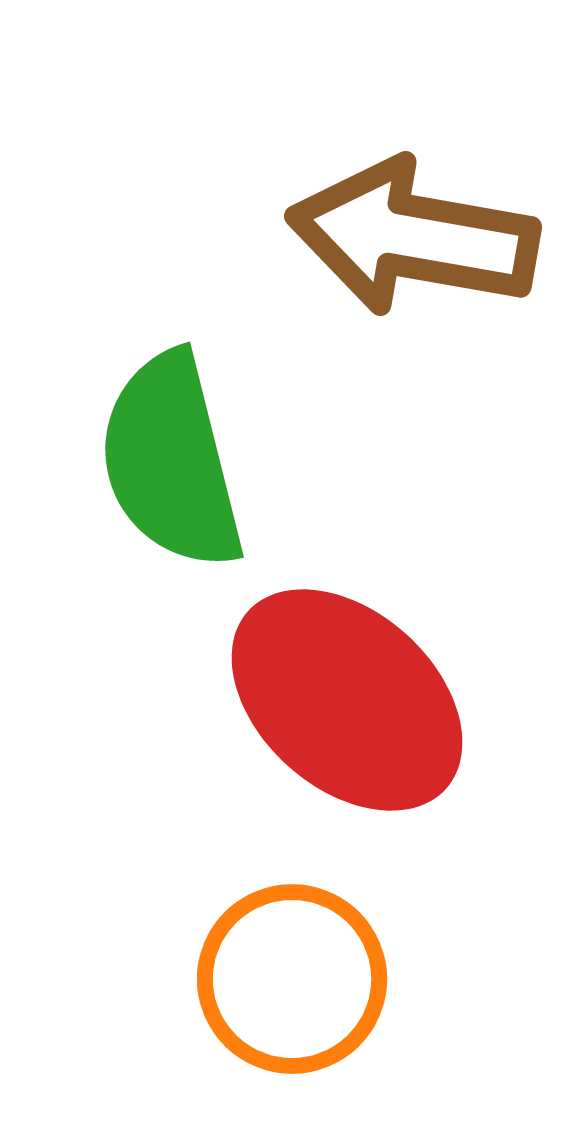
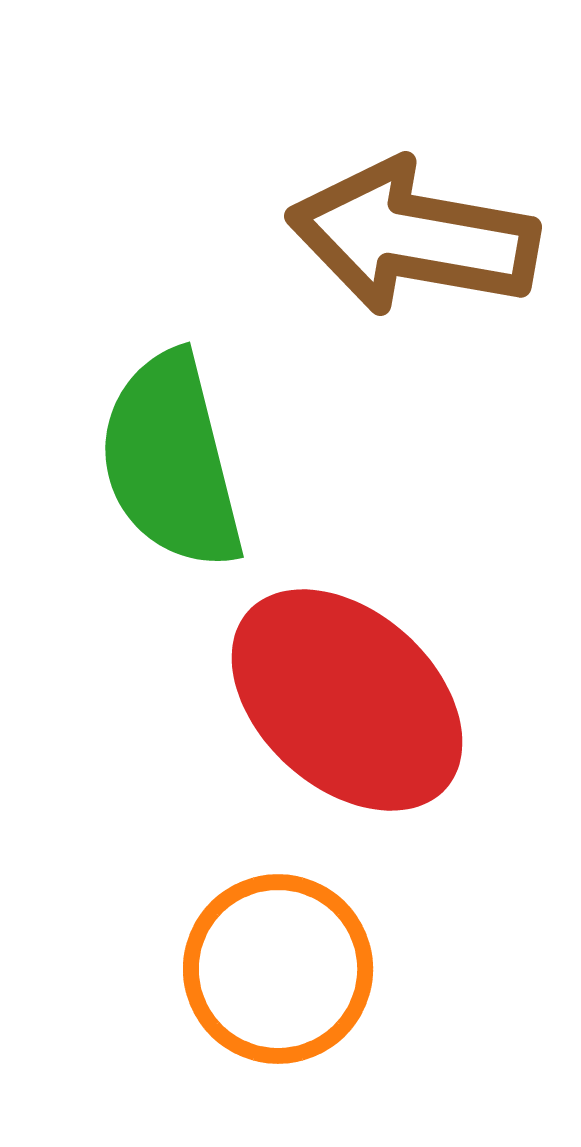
orange circle: moved 14 px left, 10 px up
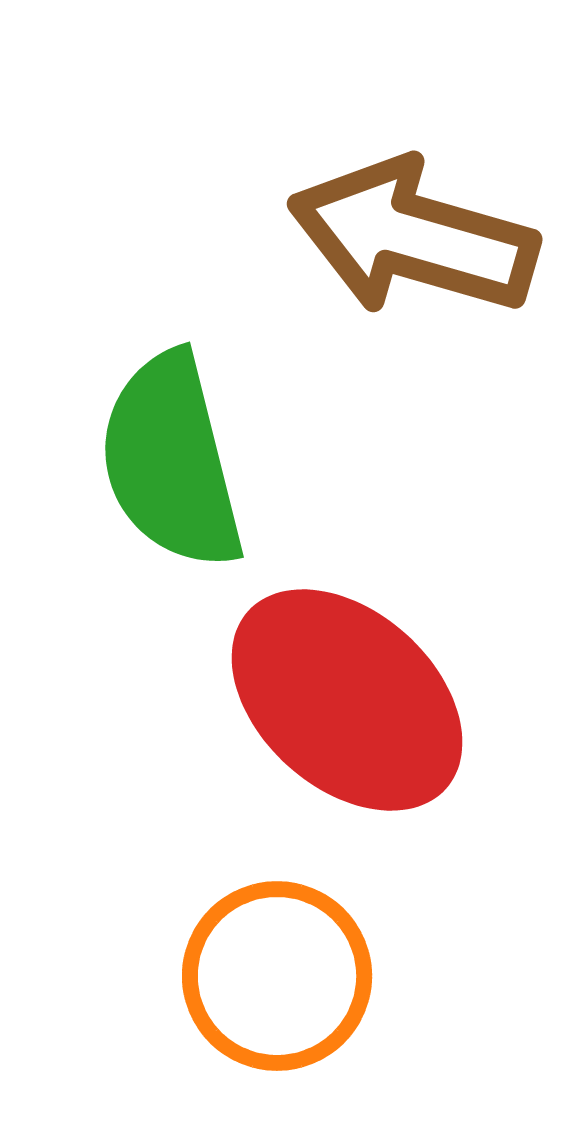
brown arrow: rotated 6 degrees clockwise
orange circle: moved 1 px left, 7 px down
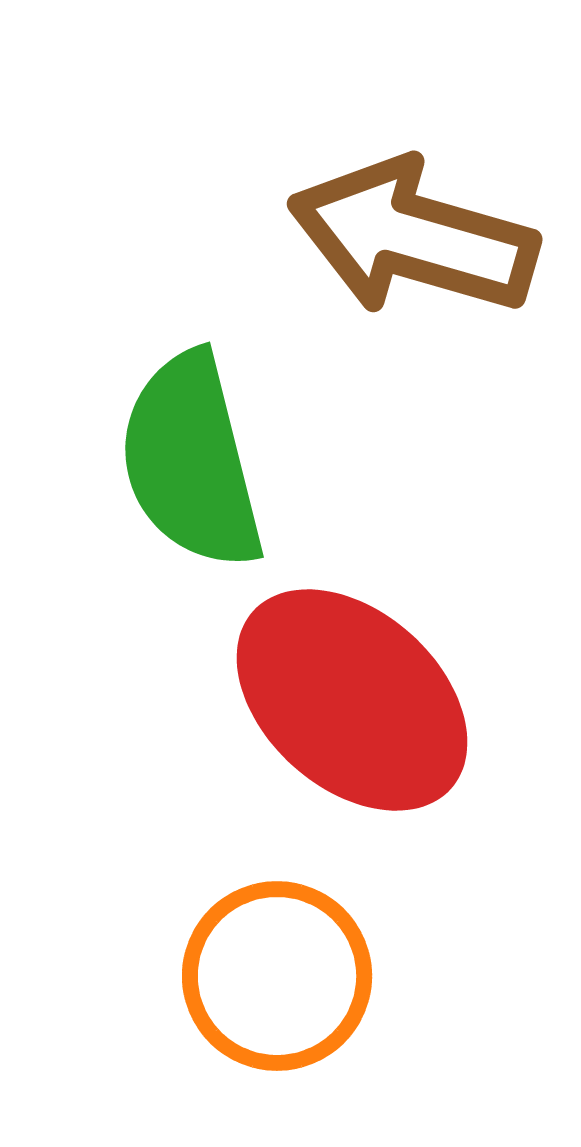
green semicircle: moved 20 px right
red ellipse: moved 5 px right
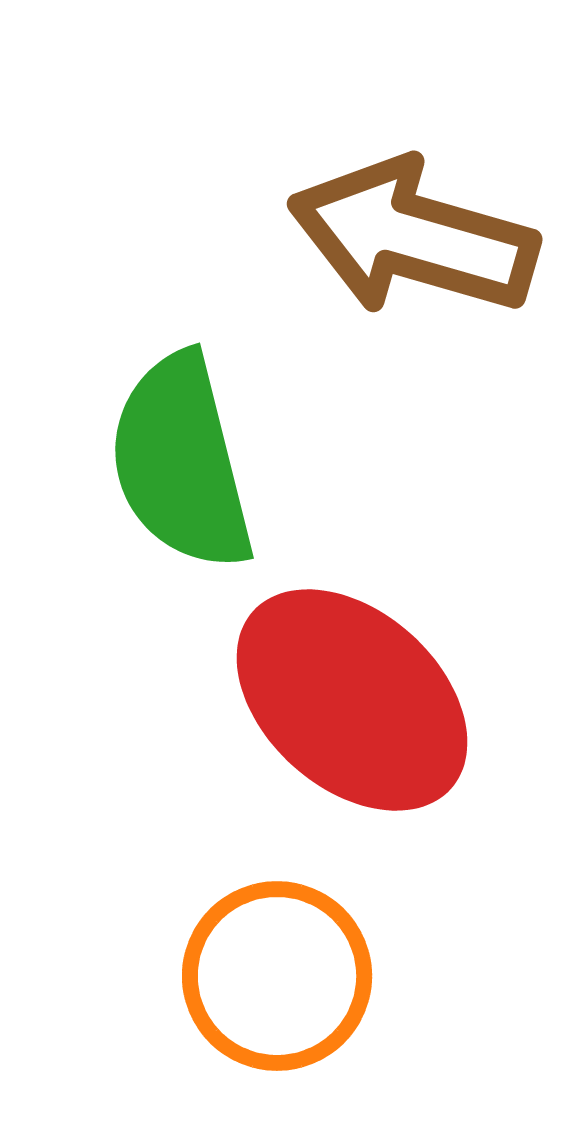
green semicircle: moved 10 px left, 1 px down
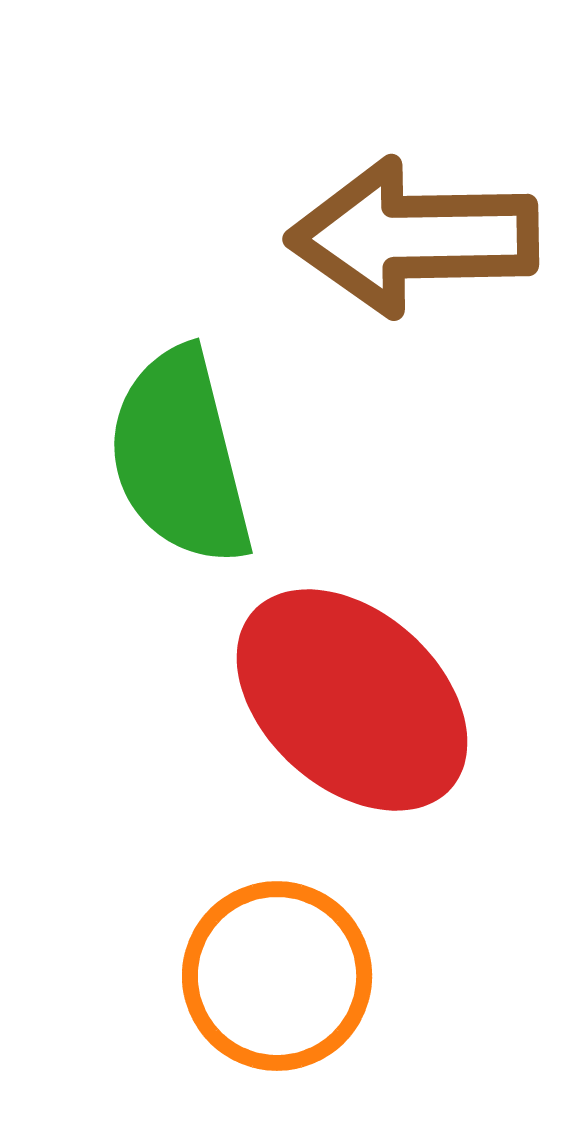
brown arrow: rotated 17 degrees counterclockwise
green semicircle: moved 1 px left, 5 px up
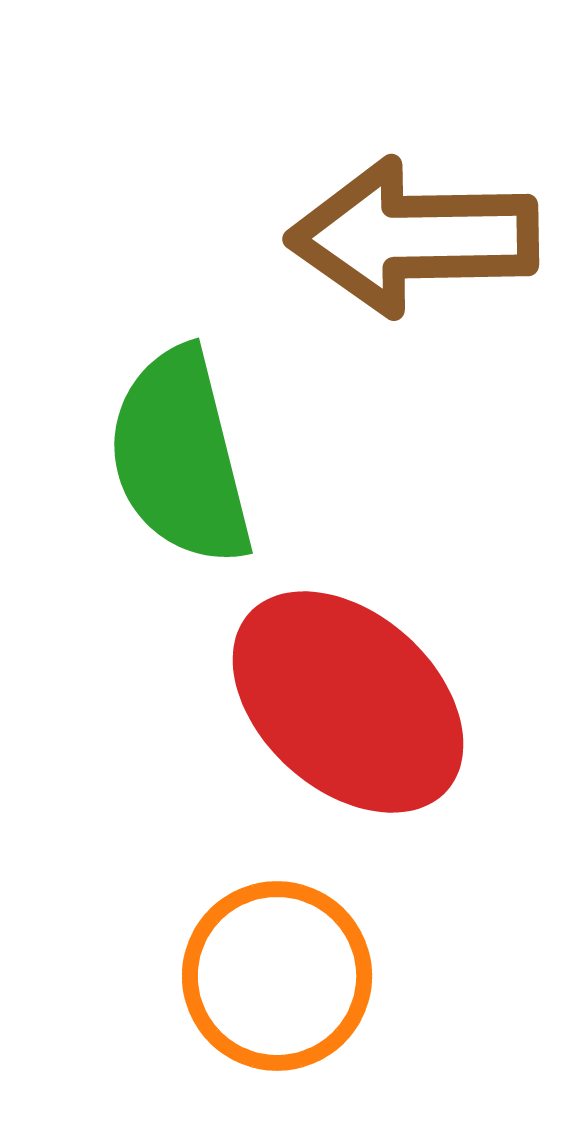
red ellipse: moved 4 px left, 2 px down
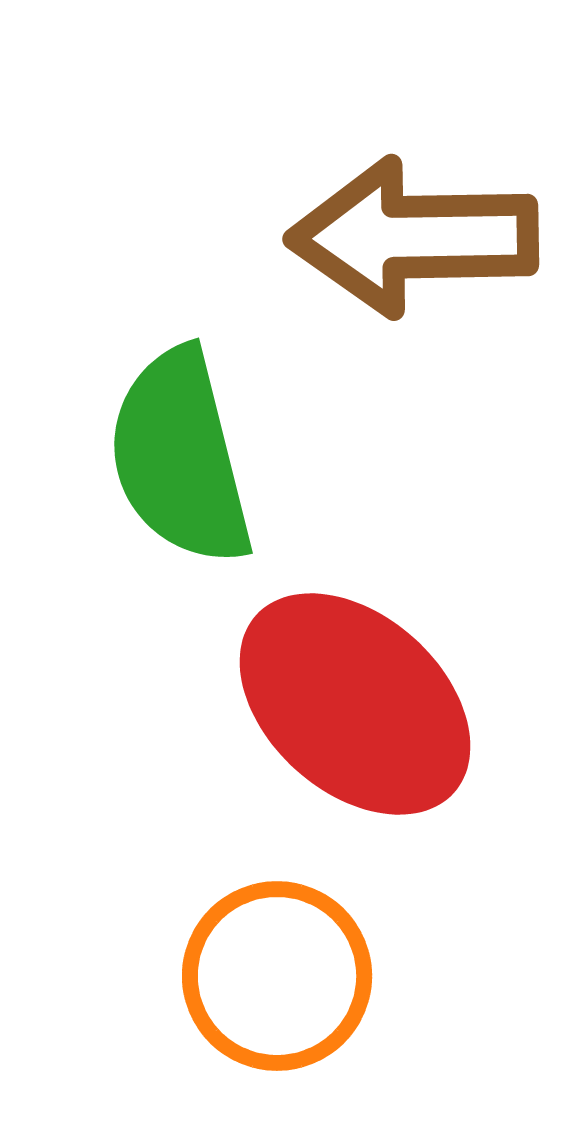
red ellipse: moved 7 px right, 2 px down
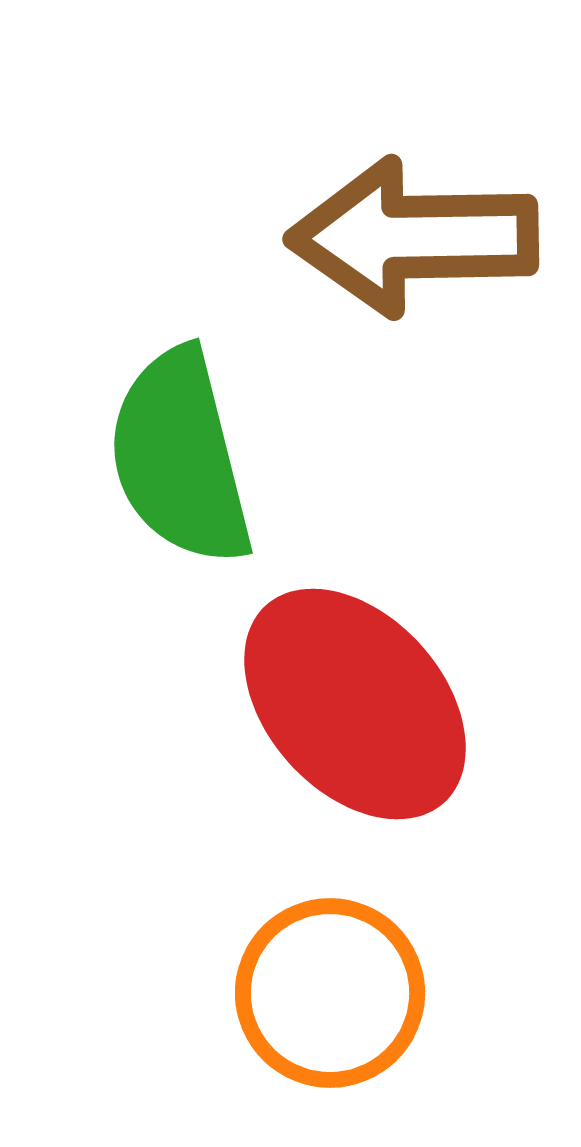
red ellipse: rotated 6 degrees clockwise
orange circle: moved 53 px right, 17 px down
